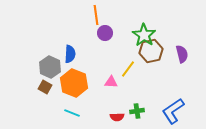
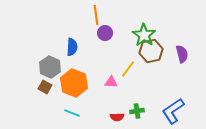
blue semicircle: moved 2 px right, 7 px up
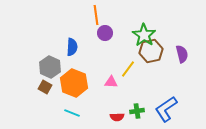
blue L-shape: moved 7 px left, 2 px up
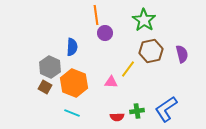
green star: moved 15 px up
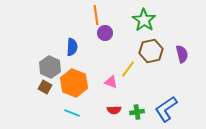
pink triangle: rotated 16 degrees clockwise
green cross: moved 1 px down
red semicircle: moved 3 px left, 7 px up
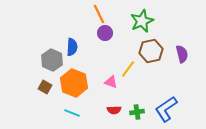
orange line: moved 3 px right, 1 px up; rotated 18 degrees counterclockwise
green star: moved 2 px left, 1 px down; rotated 15 degrees clockwise
gray hexagon: moved 2 px right, 7 px up
